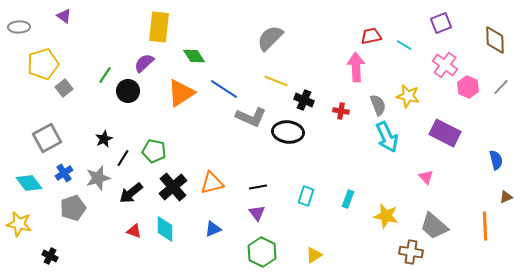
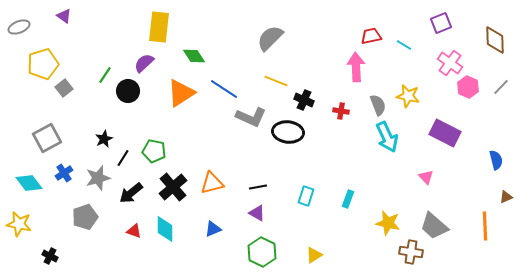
gray ellipse at (19, 27): rotated 20 degrees counterclockwise
pink cross at (445, 65): moved 5 px right, 2 px up
gray pentagon at (73, 208): moved 12 px right, 9 px down
purple triangle at (257, 213): rotated 24 degrees counterclockwise
yellow star at (386, 216): moved 2 px right, 7 px down
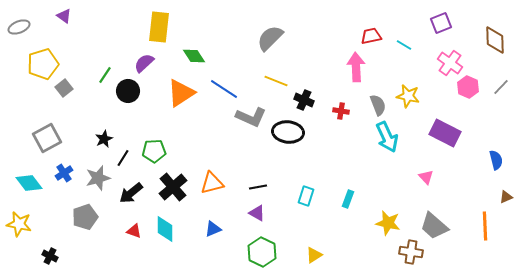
green pentagon at (154, 151): rotated 15 degrees counterclockwise
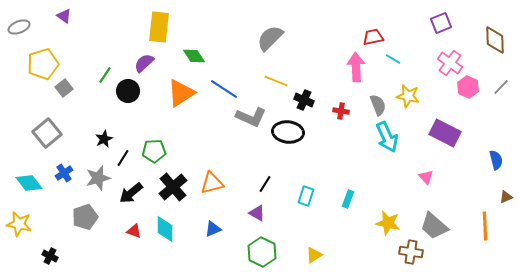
red trapezoid at (371, 36): moved 2 px right, 1 px down
cyan line at (404, 45): moved 11 px left, 14 px down
gray square at (47, 138): moved 5 px up; rotated 12 degrees counterclockwise
black line at (258, 187): moved 7 px right, 3 px up; rotated 48 degrees counterclockwise
